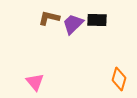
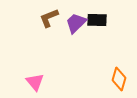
brown L-shape: rotated 35 degrees counterclockwise
purple trapezoid: moved 3 px right, 1 px up
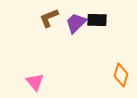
orange diamond: moved 2 px right, 4 px up
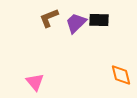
black rectangle: moved 2 px right
orange diamond: rotated 30 degrees counterclockwise
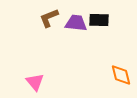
purple trapezoid: rotated 50 degrees clockwise
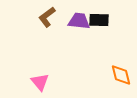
brown L-shape: moved 2 px left, 1 px up; rotated 15 degrees counterclockwise
purple trapezoid: moved 3 px right, 2 px up
pink triangle: moved 5 px right
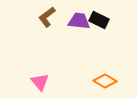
black rectangle: rotated 24 degrees clockwise
orange diamond: moved 16 px left, 6 px down; rotated 45 degrees counterclockwise
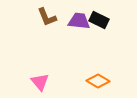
brown L-shape: rotated 75 degrees counterclockwise
orange diamond: moved 7 px left
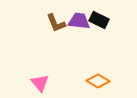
brown L-shape: moved 9 px right, 6 px down
pink triangle: moved 1 px down
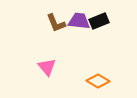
black rectangle: moved 1 px down; rotated 48 degrees counterclockwise
pink triangle: moved 7 px right, 16 px up
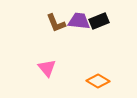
pink triangle: moved 1 px down
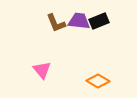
pink triangle: moved 5 px left, 2 px down
